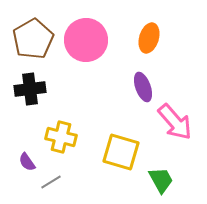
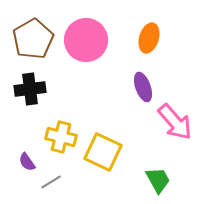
yellow square: moved 18 px left; rotated 9 degrees clockwise
green trapezoid: moved 3 px left
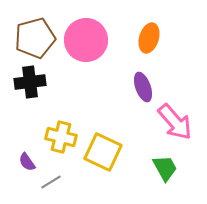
brown pentagon: moved 2 px right, 1 px up; rotated 15 degrees clockwise
black cross: moved 7 px up
green trapezoid: moved 7 px right, 12 px up
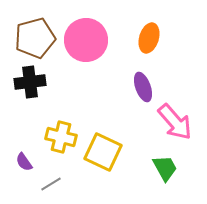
purple semicircle: moved 3 px left
gray line: moved 2 px down
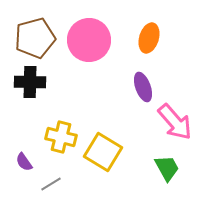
pink circle: moved 3 px right
black cross: rotated 8 degrees clockwise
yellow square: rotated 6 degrees clockwise
green trapezoid: moved 2 px right
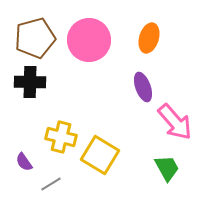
yellow square: moved 3 px left, 3 px down
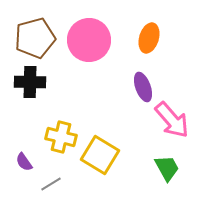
pink arrow: moved 3 px left, 2 px up
